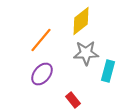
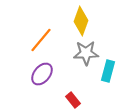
yellow diamond: rotated 32 degrees counterclockwise
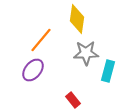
yellow diamond: moved 4 px left, 2 px up; rotated 12 degrees counterclockwise
purple ellipse: moved 9 px left, 4 px up
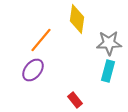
gray star: moved 23 px right, 10 px up
red rectangle: moved 2 px right
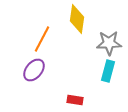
orange line: moved 1 px right, 1 px up; rotated 12 degrees counterclockwise
purple ellipse: moved 1 px right
red rectangle: rotated 42 degrees counterclockwise
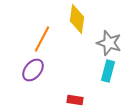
gray star: rotated 20 degrees clockwise
purple ellipse: moved 1 px left
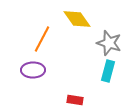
yellow diamond: rotated 44 degrees counterclockwise
purple ellipse: rotated 50 degrees clockwise
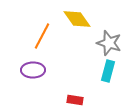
orange line: moved 3 px up
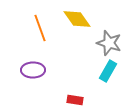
orange line: moved 2 px left, 8 px up; rotated 48 degrees counterclockwise
cyan rectangle: rotated 15 degrees clockwise
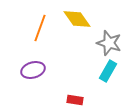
orange line: rotated 40 degrees clockwise
purple ellipse: rotated 15 degrees counterclockwise
